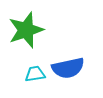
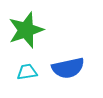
cyan trapezoid: moved 8 px left, 2 px up
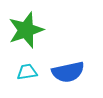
blue semicircle: moved 4 px down
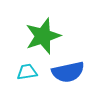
green star: moved 17 px right, 6 px down
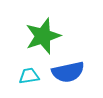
cyan trapezoid: moved 2 px right, 4 px down
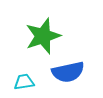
cyan trapezoid: moved 5 px left, 6 px down
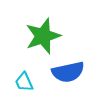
cyan trapezoid: rotated 105 degrees counterclockwise
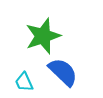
blue semicircle: moved 5 px left; rotated 124 degrees counterclockwise
